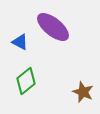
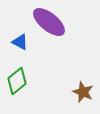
purple ellipse: moved 4 px left, 5 px up
green diamond: moved 9 px left
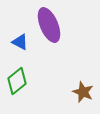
purple ellipse: moved 3 px down; rotated 28 degrees clockwise
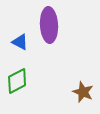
purple ellipse: rotated 20 degrees clockwise
green diamond: rotated 12 degrees clockwise
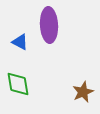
green diamond: moved 1 px right, 3 px down; rotated 72 degrees counterclockwise
brown star: rotated 25 degrees clockwise
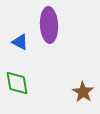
green diamond: moved 1 px left, 1 px up
brown star: rotated 15 degrees counterclockwise
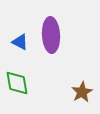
purple ellipse: moved 2 px right, 10 px down
brown star: moved 1 px left; rotated 10 degrees clockwise
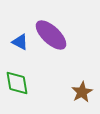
purple ellipse: rotated 44 degrees counterclockwise
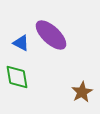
blue triangle: moved 1 px right, 1 px down
green diamond: moved 6 px up
